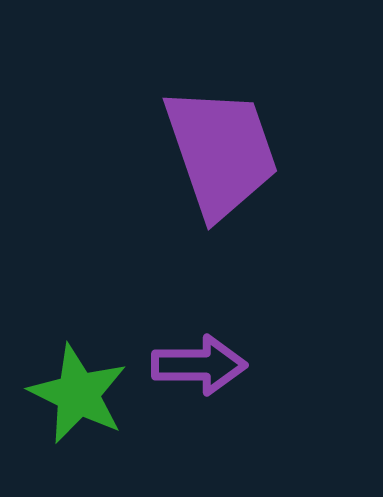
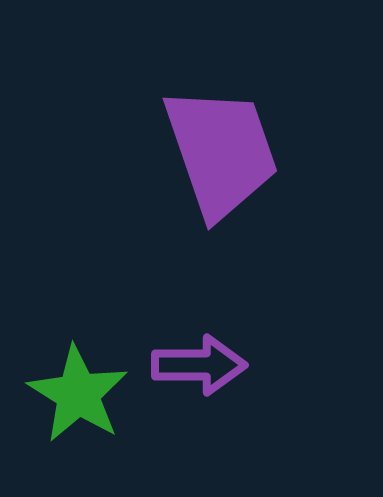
green star: rotated 6 degrees clockwise
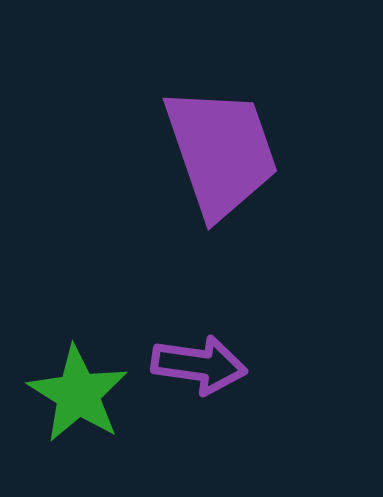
purple arrow: rotated 8 degrees clockwise
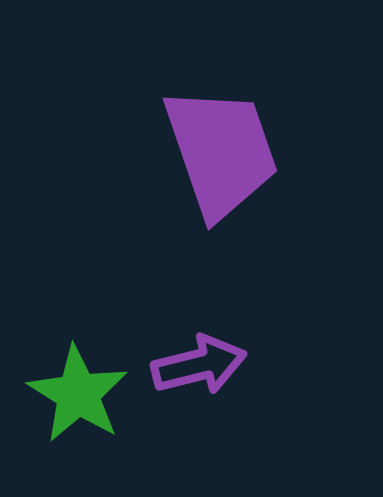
purple arrow: rotated 22 degrees counterclockwise
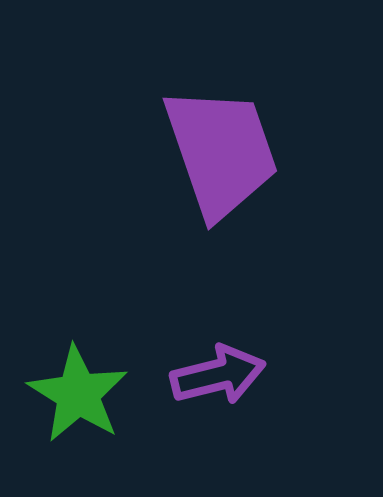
purple arrow: moved 19 px right, 10 px down
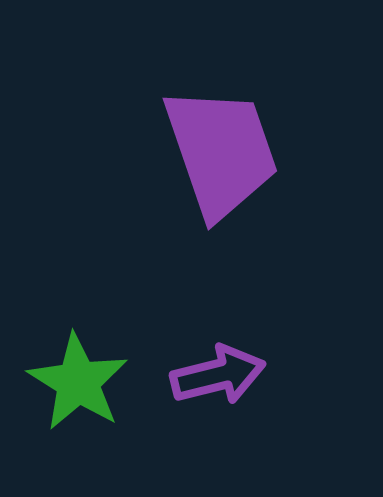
green star: moved 12 px up
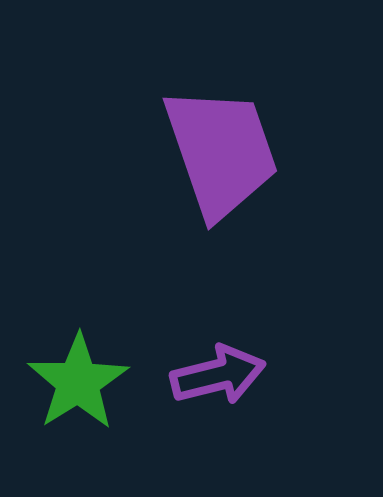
green star: rotated 8 degrees clockwise
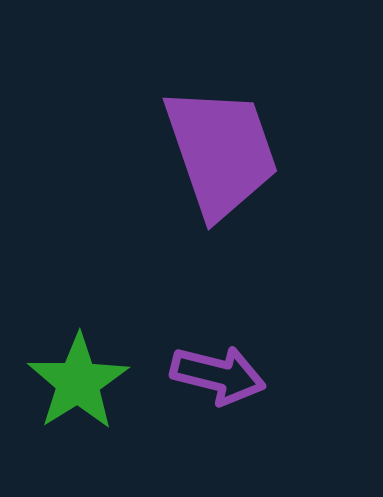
purple arrow: rotated 28 degrees clockwise
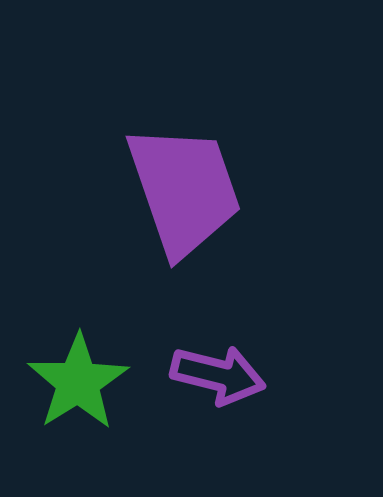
purple trapezoid: moved 37 px left, 38 px down
